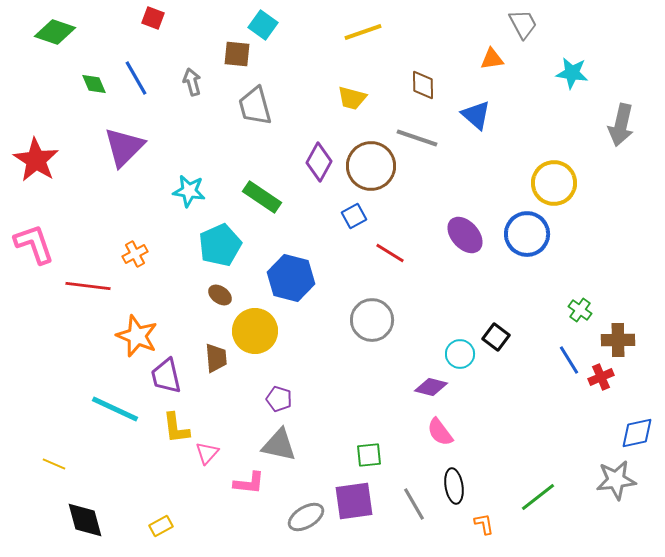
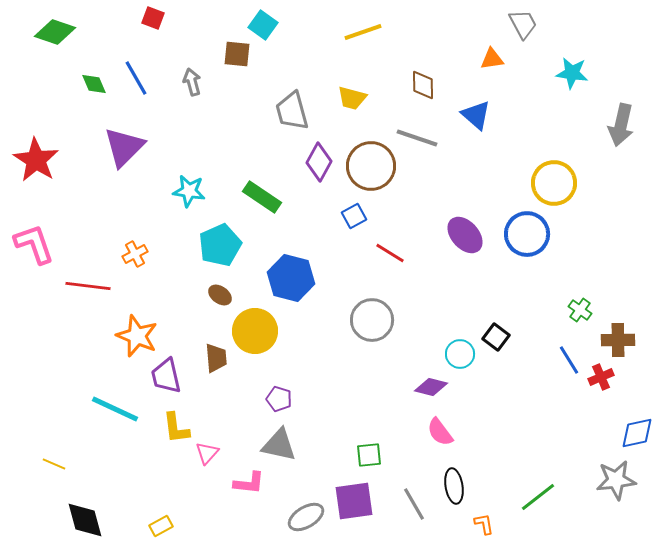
gray trapezoid at (255, 106): moved 37 px right, 5 px down
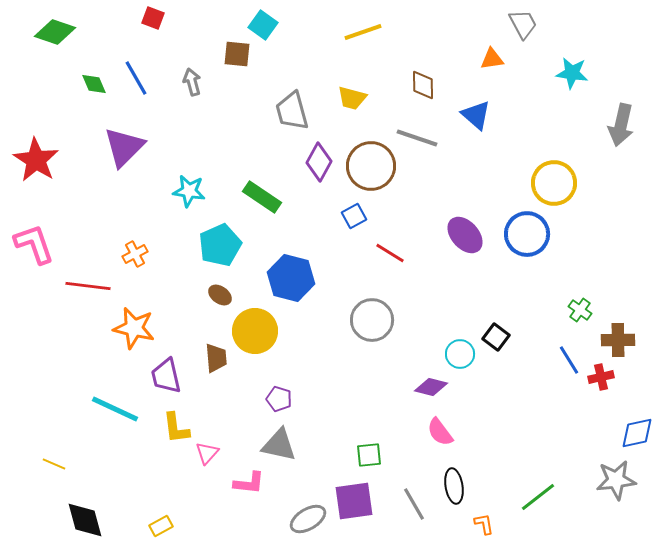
orange star at (137, 336): moved 3 px left, 8 px up; rotated 9 degrees counterclockwise
red cross at (601, 377): rotated 10 degrees clockwise
gray ellipse at (306, 517): moved 2 px right, 2 px down
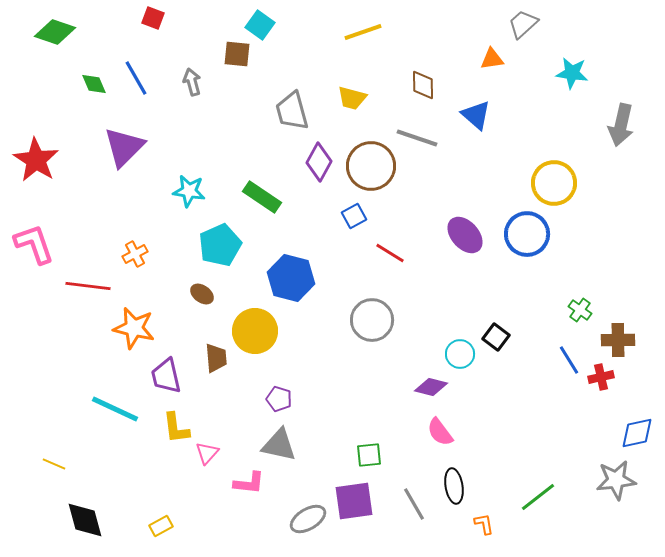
gray trapezoid at (523, 24): rotated 104 degrees counterclockwise
cyan square at (263, 25): moved 3 px left
brown ellipse at (220, 295): moved 18 px left, 1 px up
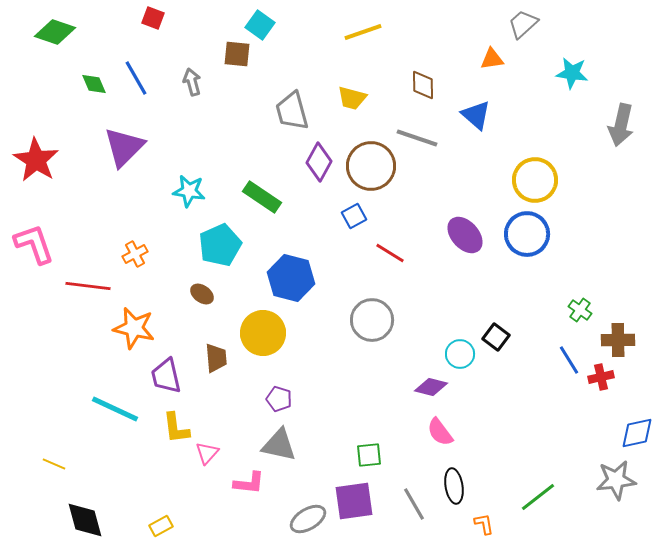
yellow circle at (554, 183): moved 19 px left, 3 px up
yellow circle at (255, 331): moved 8 px right, 2 px down
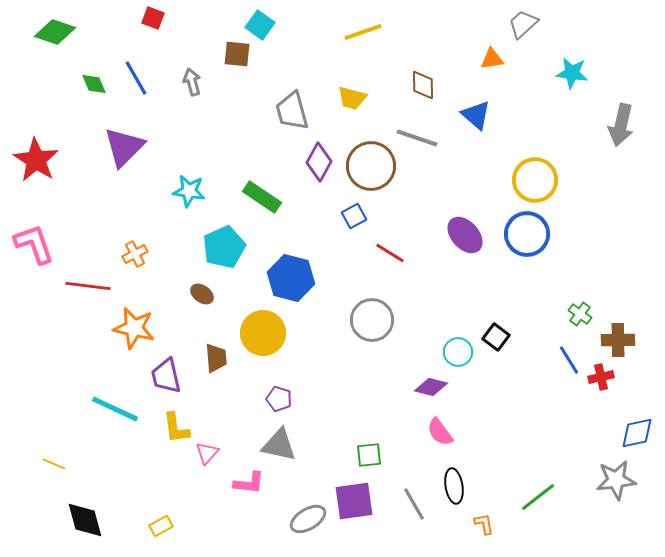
cyan pentagon at (220, 245): moved 4 px right, 2 px down
green cross at (580, 310): moved 4 px down
cyan circle at (460, 354): moved 2 px left, 2 px up
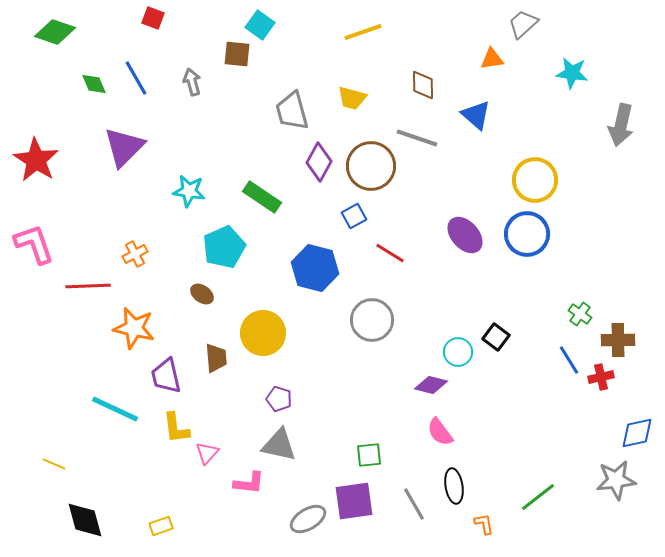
blue hexagon at (291, 278): moved 24 px right, 10 px up
red line at (88, 286): rotated 9 degrees counterclockwise
purple diamond at (431, 387): moved 2 px up
yellow rectangle at (161, 526): rotated 10 degrees clockwise
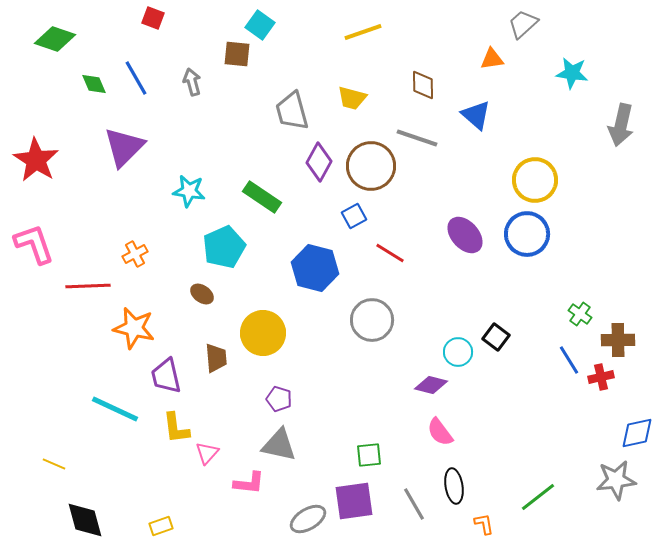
green diamond at (55, 32): moved 7 px down
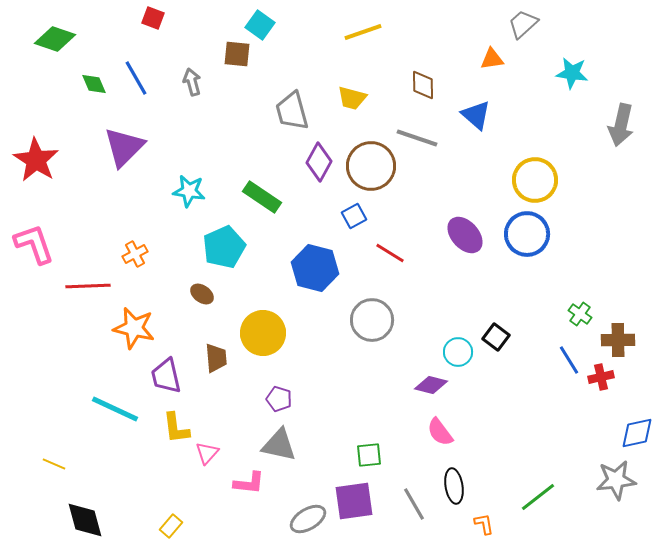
yellow rectangle at (161, 526): moved 10 px right; rotated 30 degrees counterclockwise
